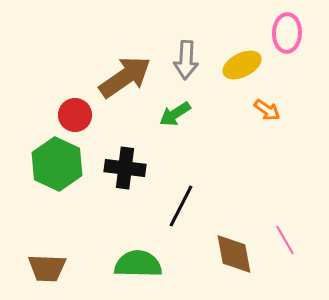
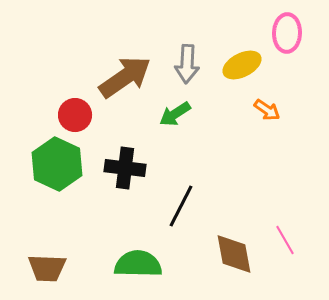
gray arrow: moved 1 px right, 4 px down
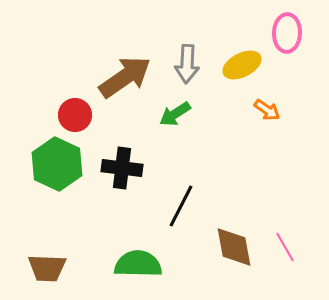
black cross: moved 3 px left
pink line: moved 7 px down
brown diamond: moved 7 px up
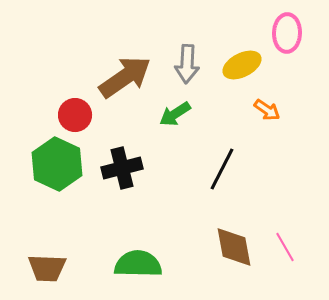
black cross: rotated 21 degrees counterclockwise
black line: moved 41 px right, 37 px up
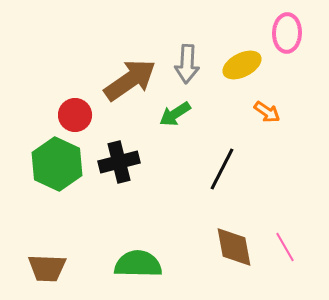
brown arrow: moved 5 px right, 3 px down
orange arrow: moved 2 px down
black cross: moved 3 px left, 6 px up
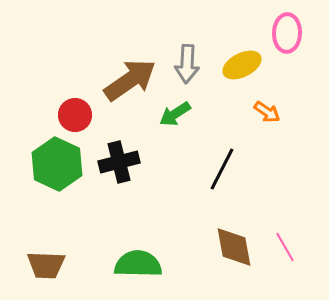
brown trapezoid: moved 1 px left, 3 px up
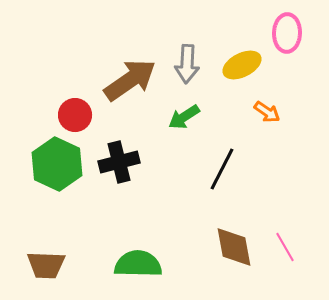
green arrow: moved 9 px right, 3 px down
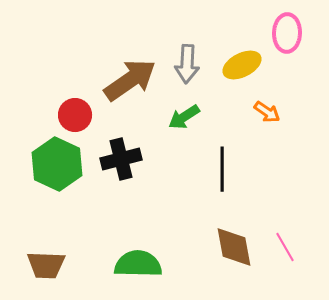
black cross: moved 2 px right, 3 px up
black line: rotated 27 degrees counterclockwise
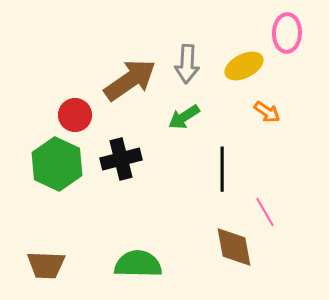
yellow ellipse: moved 2 px right, 1 px down
pink line: moved 20 px left, 35 px up
